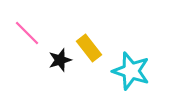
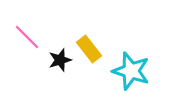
pink line: moved 4 px down
yellow rectangle: moved 1 px down
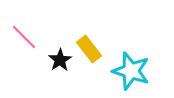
pink line: moved 3 px left
black star: rotated 15 degrees counterclockwise
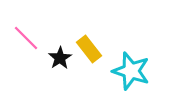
pink line: moved 2 px right, 1 px down
black star: moved 2 px up
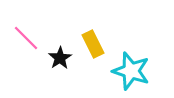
yellow rectangle: moved 4 px right, 5 px up; rotated 12 degrees clockwise
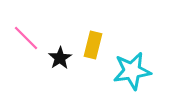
yellow rectangle: moved 1 px down; rotated 40 degrees clockwise
cyan star: moved 1 px right; rotated 27 degrees counterclockwise
